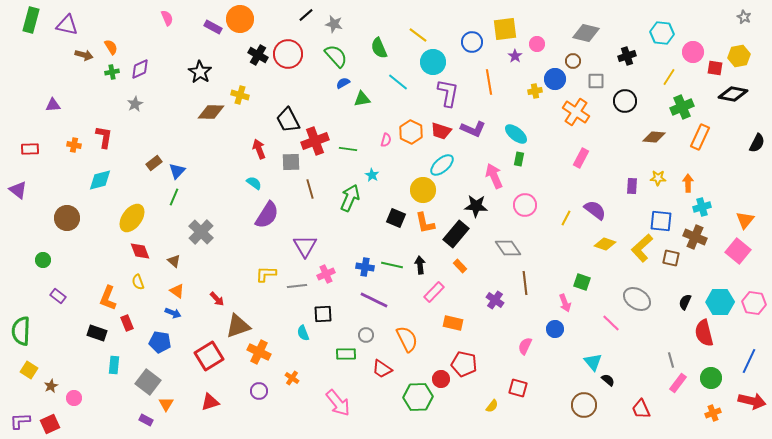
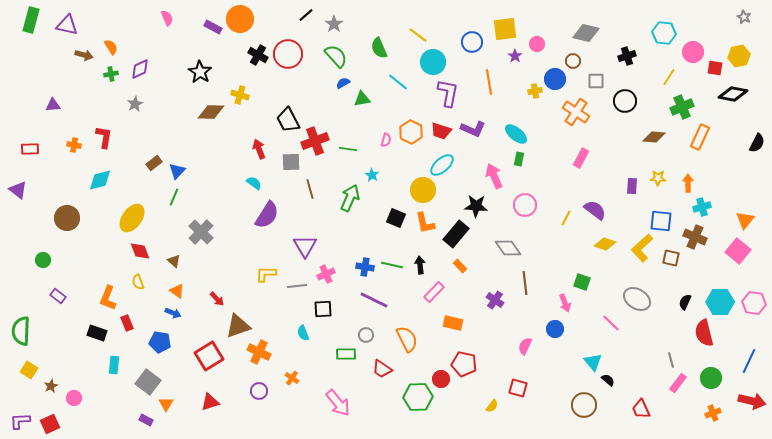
gray star at (334, 24): rotated 24 degrees clockwise
cyan hexagon at (662, 33): moved 2 px right
green cross at (112, 72): moved 1 px left, 2 px down
black square at (323, 314): moved 5 px up
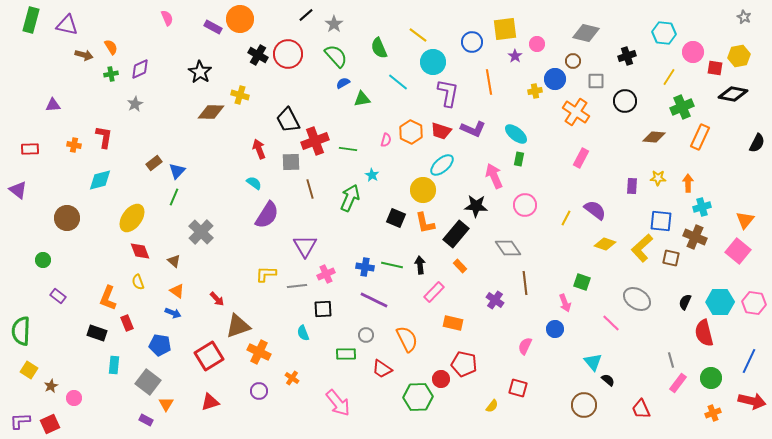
blue pentagon at (160, 342): moved 3 px down
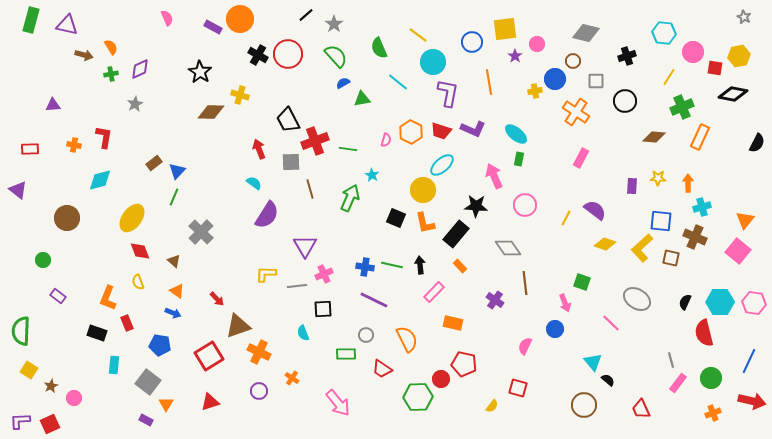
pink cross at (326, 274): moved 2 px left
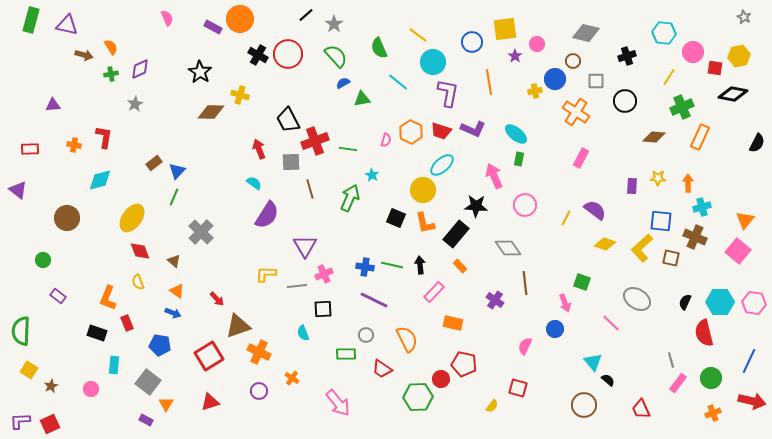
pink circle at (74, 398): moved 17 px right, 9 px up
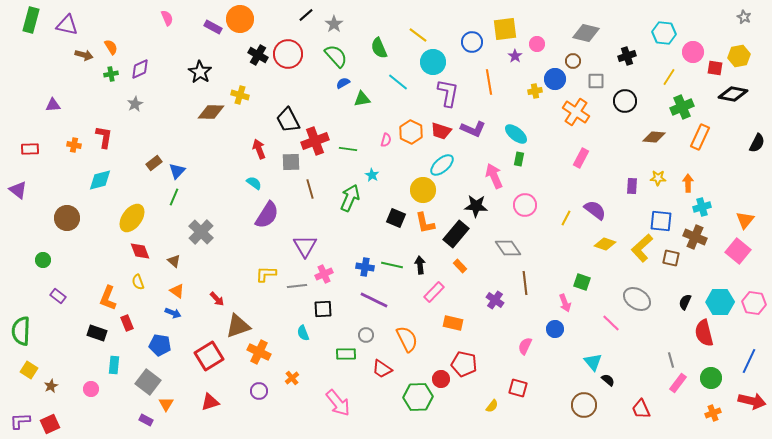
orange cross at (292, 378): rotated 16 degrees clockwise
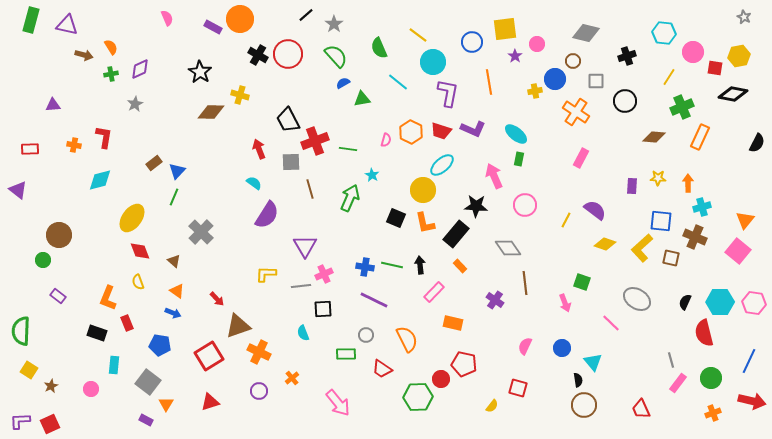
brown circle at (67, 218): moved 8 px left, 17 px down
yellow line at (566, 218): moved 2 px down
gray line at (297, 286): moved 4 px right
blue circle at (555, 329): moved 7 px right, 19 px down
black semicircle at (608, 380): moved 30 px left; rotated 40 degrees clockwise
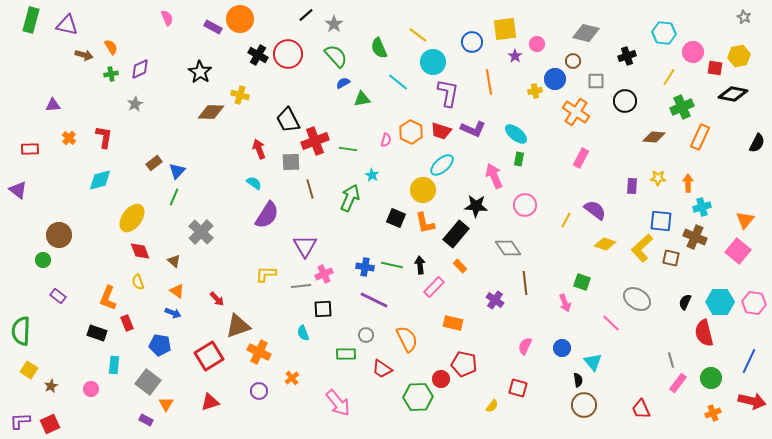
orange cross at (74, 145): moved 5 px left, 7 px up; rotated 32 degrees clockwise
pink rectangle at (434, 292): moved 5 px up
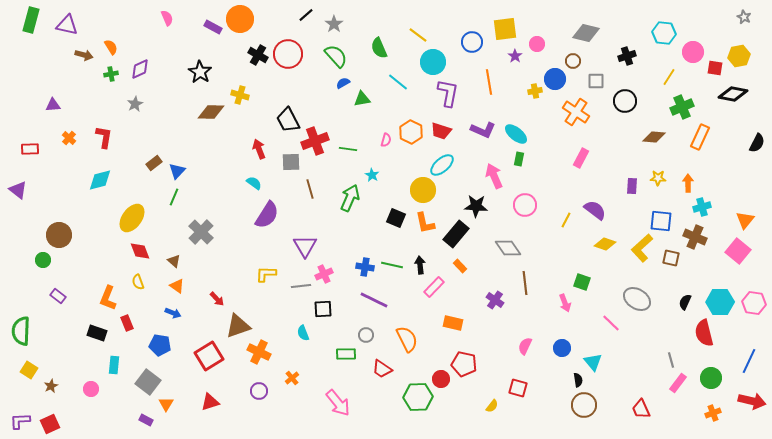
purple L-shape at (473, 129): moved 10 px right, 1 px down
orange triangle at (177, 291): moved 5 px up
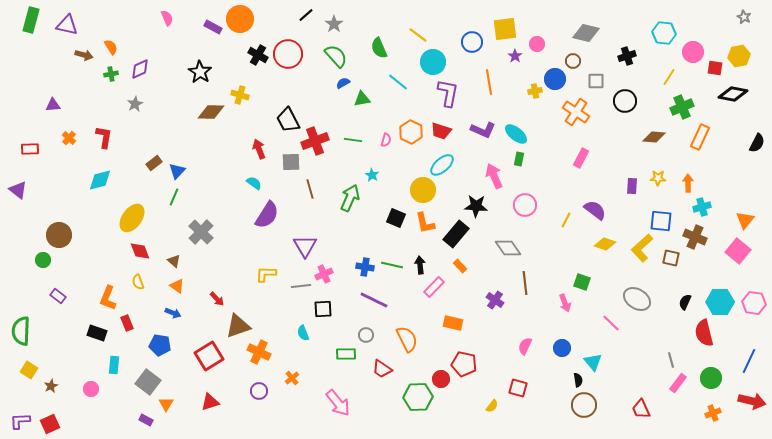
green line at (348, 149): moved 5 px right, 9 px up
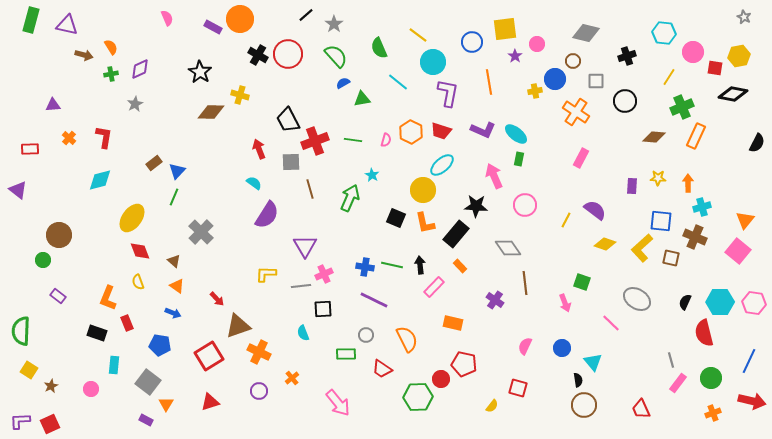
orange rectangle at (700, 137): moved 4 px left, 1 px up
